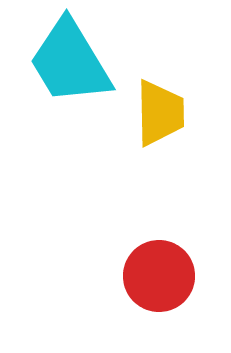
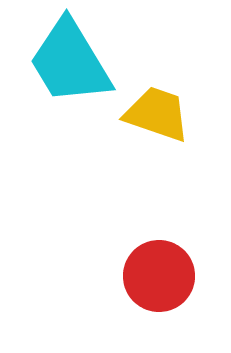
yellow trapezoid: moved 3 px left, 1 px down; rotated 70 degrees counterclockwise
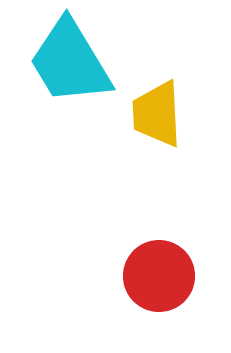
yellow trapezoid: rotated 112 degrees counterclockwise
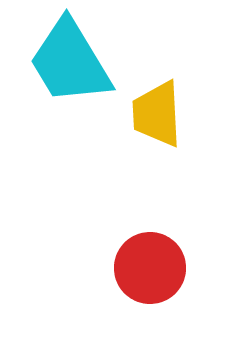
red circle: moved 9 px left, 8 px up
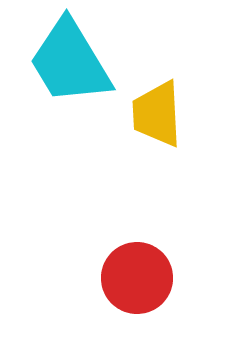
red circle: moved 13 px left, 10 px down
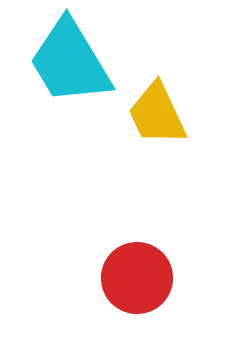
yellow trapezoid: rotated 22 degrees counterclockwise
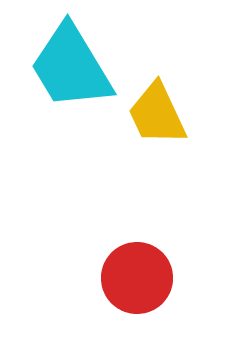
cyan trapezoid: moved 1 px right, 5 px down
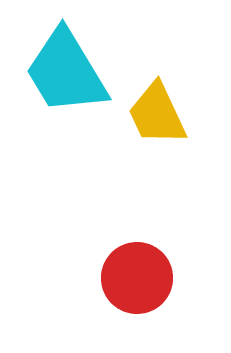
cyan trapezoid: moved 5 px left, 5 px down
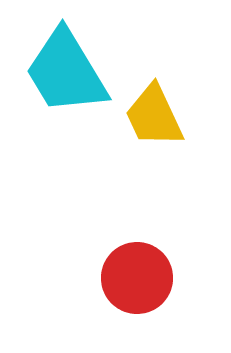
yellow trapezoid: moved 3 px left, 2 px down
